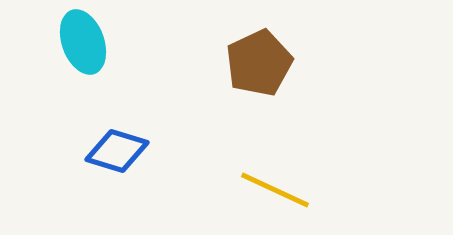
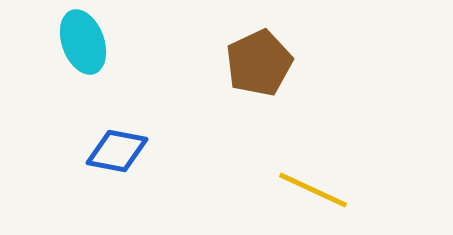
blue diamond: rotated 6 degrees counterclockwise
yellow line: moved 38 px right
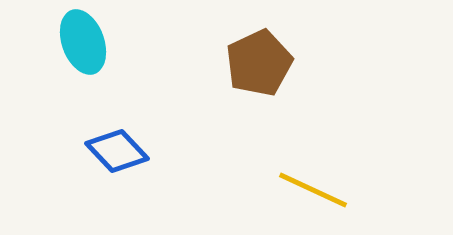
blue diamond: rotated 36 degrees clockwise
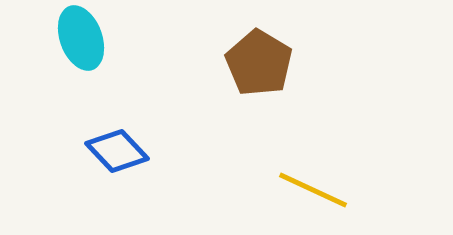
cyan ellipse: moved 2 px left, 4 px up
brown pentagon: rotated 16 degrees counterclockwise
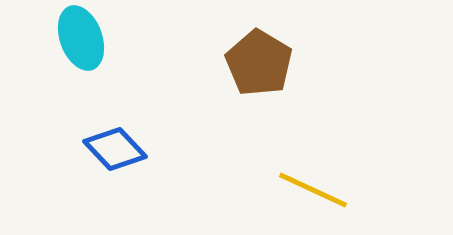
blue diamond: moved 2 px left, 2 px up
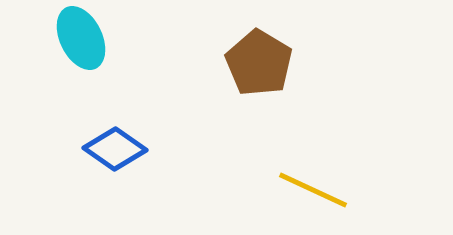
cyan ellipse: rotated 6 degrees counterclockwise
blue diamond: rotated 12 degrees counterclockwise
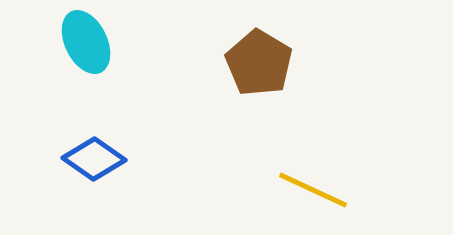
cyan ellipse: moved 5 px right, 4 px down
blue diamond: moved 21 px left, 10 px down
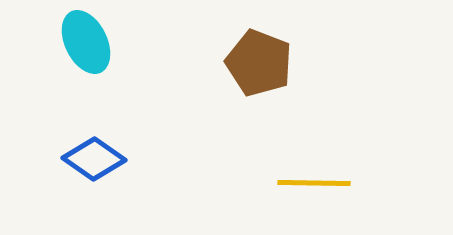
brown pentagon: rotated 10 degrees counterclockwise
yellow line: moved 1 px right, 7 px up; rotated 24 degrees counterclockwise
